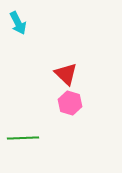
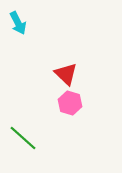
green line: rotated 44 degrees clockwise
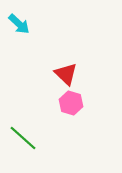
cyan arrow: moved 1 px right, 1 px down; rotated 20 degrees counterclockwise
pink hexagon: moved 1 px right
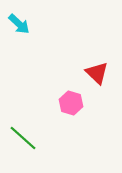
red triangle: moved 31 px right, 1 px up
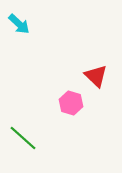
red triangle: moved 1 px left, 3 px down
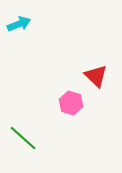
cyan arrow: rotated 65 degrees counterclockwise
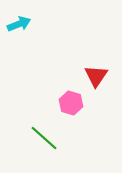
red triangle: rotated 20 degrees clockwise
green line: moved 21 px right
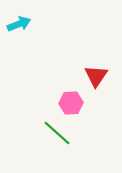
pink hexagon: rotated 20 degrees counterclockwise
green line: moved 13 px right, 5 px up
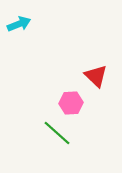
red triangle: rotated 20 degrees counterclockwise
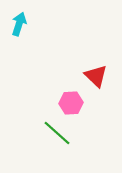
cyan arrow: rotated 50 degrees counterclockwise
